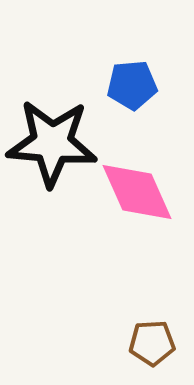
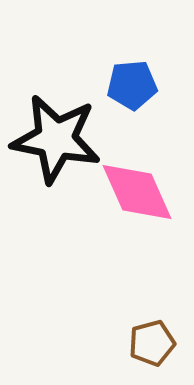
black star: moved 4 px right, 4 px up; rotated 6 degrees clockwise
brown pentagon: rotated 12 degrees counterclockwise
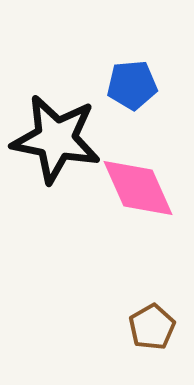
pink diamond: moved 1 px right, 4 px up
brown pentagon: moved 16 px up; rotated 15 degrees counterclockwise
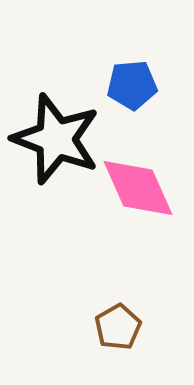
black star: rotated 10 degrees clockwise
brown pentagon: moved 34 px left
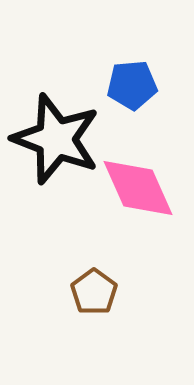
brown pentagon: moved 24 px left, 35 px up; rotated 6 degrees counterclockwise
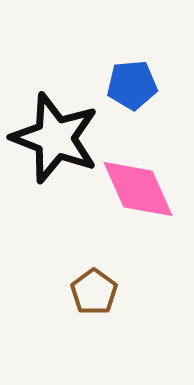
black star: moved 1 px left, 1 px up
pink diamond: moved 1 px down
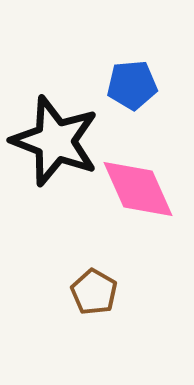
black star: moved 3 px down
brown pentagon: rotated 6 degrees counterclockwise
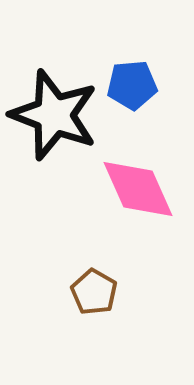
black star: moved 1 px left, 26 px up
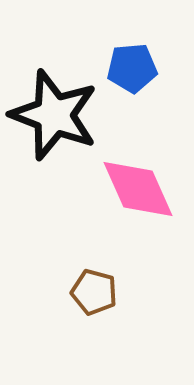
blue pentagon: moved 17 px up
brown pentagon: rotated 15 degrees counterclockwise
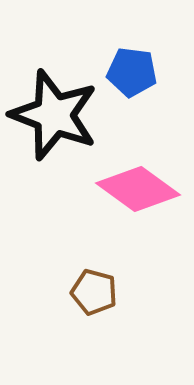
blue pentagon: moved 4 px down; rotated 12 degrees clockwise
pink diamond: rotated 30 degrees counterclockwise
